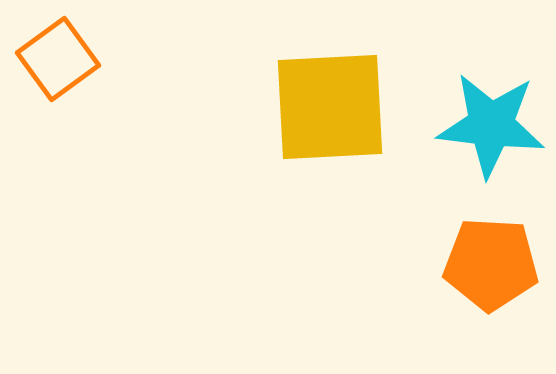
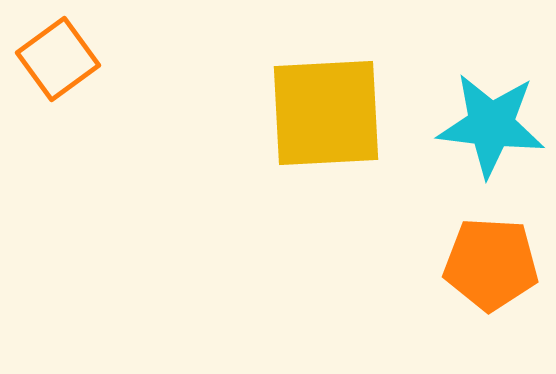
yellow square: moved 4 px left, 6 px down
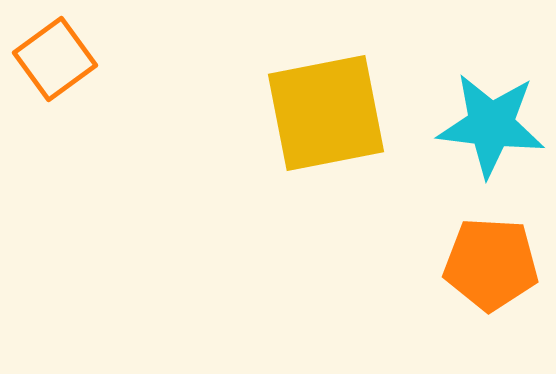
orange square: moved 3 px left
yellow square: rotated 8 degrees counterclockwise
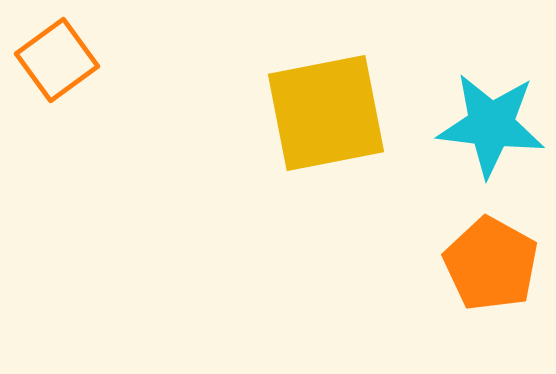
orange square: moved 2 px right, 1 px down
orange pentagon: rotated 26 degrees clockwise
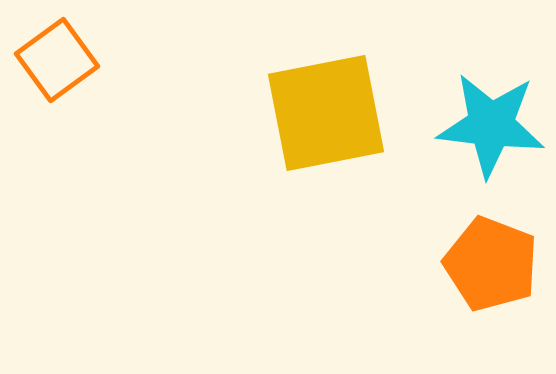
orange pentagon: rotated 8 degrees counterclockwise
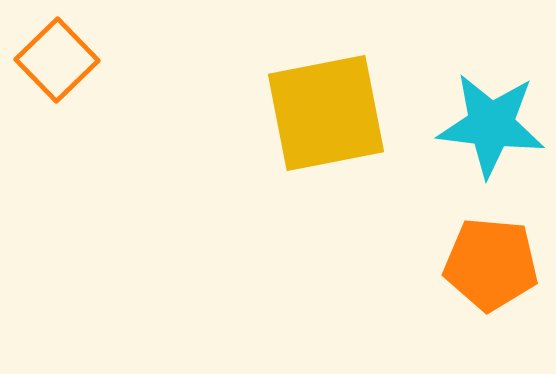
orange square: rotated 8 degrees counterclockwise
orange pentagon: rotated 16 degrees counterclockwise
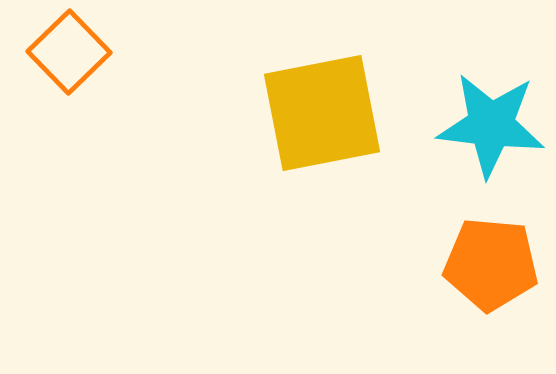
orange square: moved 12 px right, 8 px up
yellow square: moved 4 px left
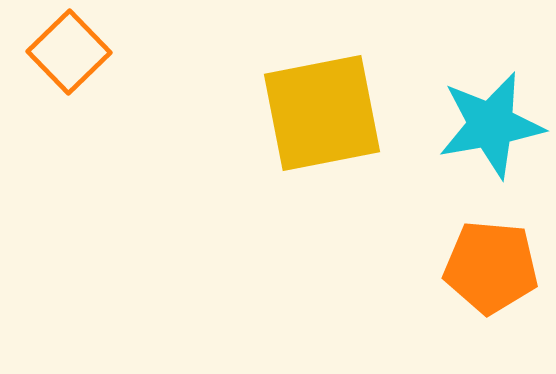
cyan star: rotated 17 degrees counterclockwise
orange pentagon: moved 3 px down
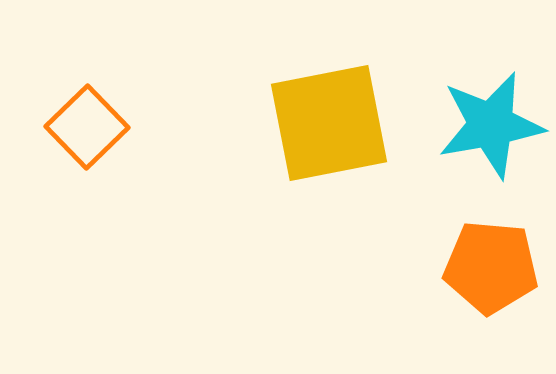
orange square: moved 18 px right, 75 px down
yellow square: moved 7 px right, 10 px down
